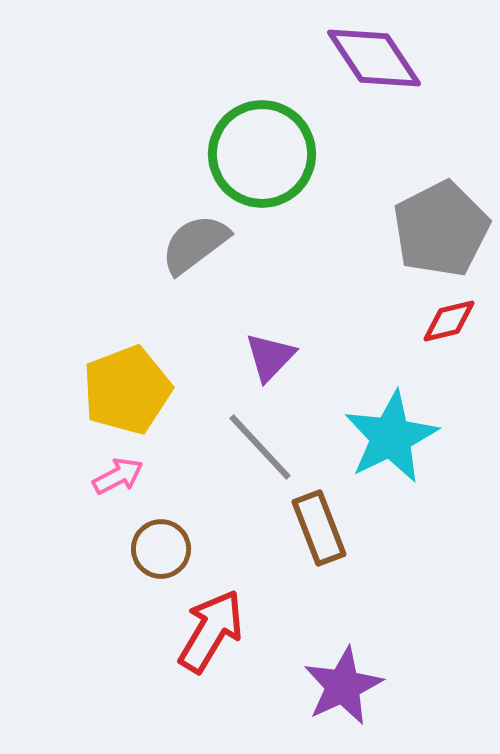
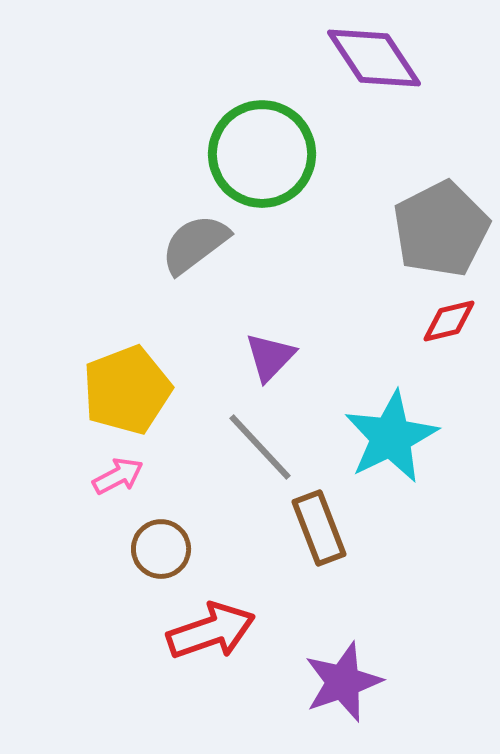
red arrow: rotated 40 degrees clockwise
purple star: moved 4 px up; rotated 6 degrees clockwise
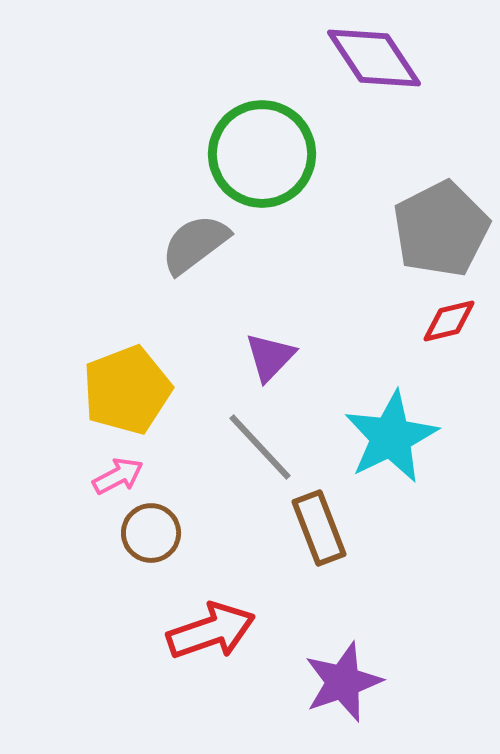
brown circle: moved 10 px left, 16 px up
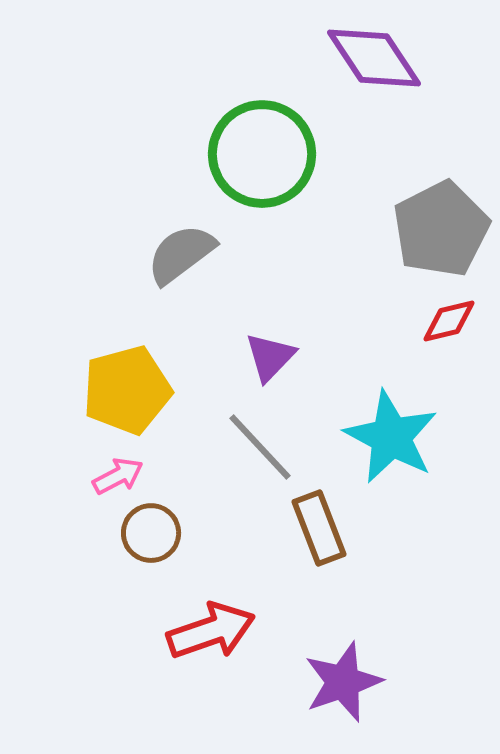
gray semicircle: moved 14 px left, 10 px down
yellow pentagon: rotated 6 degrees clockwise
cyan star: rotated 18 degrees counterclockwise
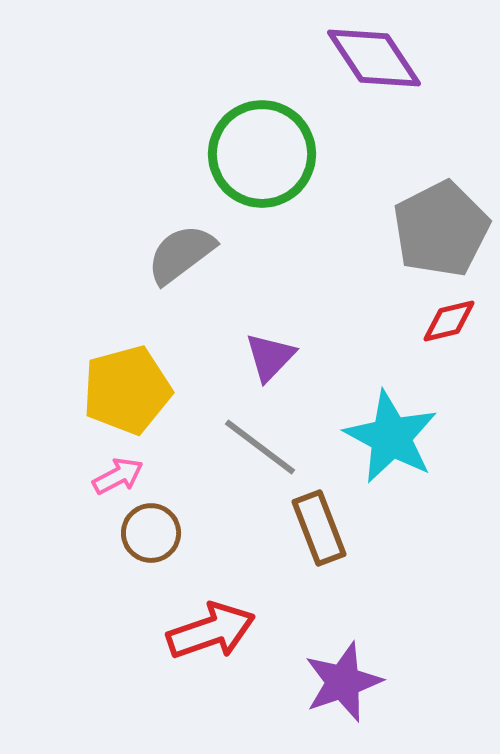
gray line: rotated 10 degrees counterclockwise
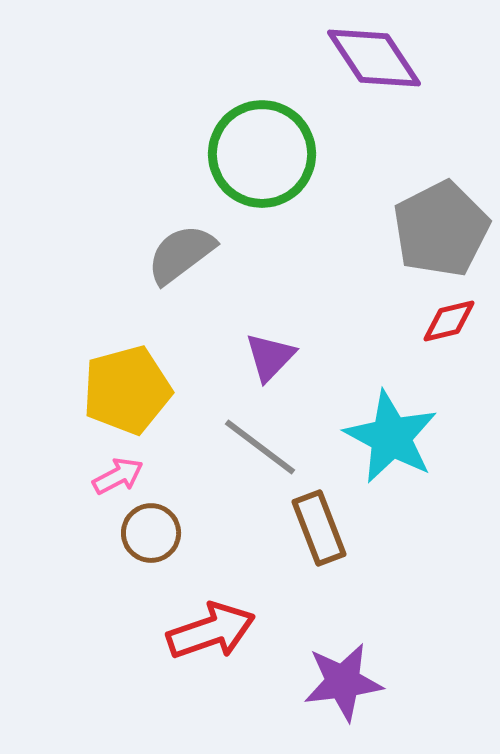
purple star: rotated 12 degrees clockwise
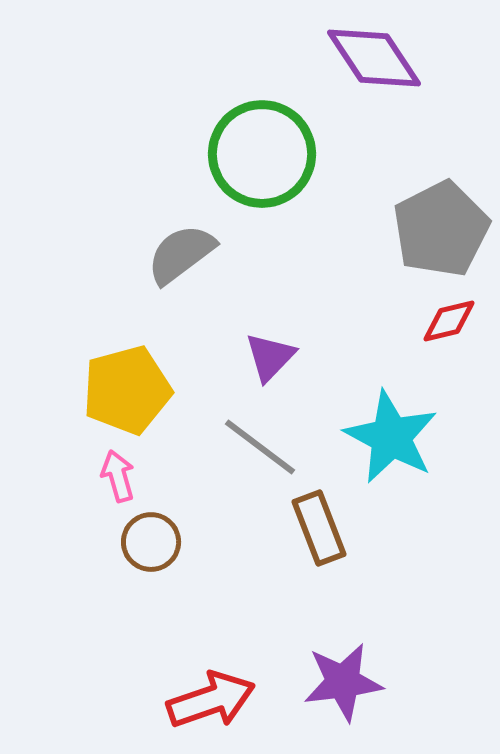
pink arrow: rotated 78 degrees counterclockwise
brown circle: moved 9 px down
red arrow: moved 69 px down
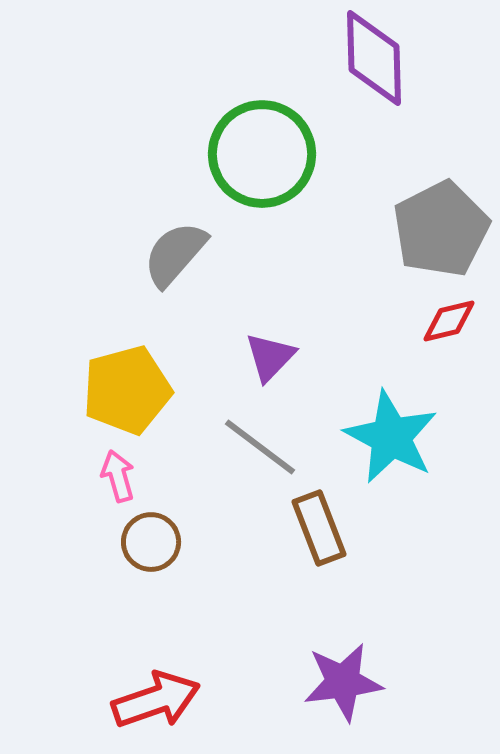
purple diamond: rotated 32 degrees clockwise
gray semicircle: moved 6 px left; rotated 12 degrees counterclockwise
red arrow: moved 55 px left
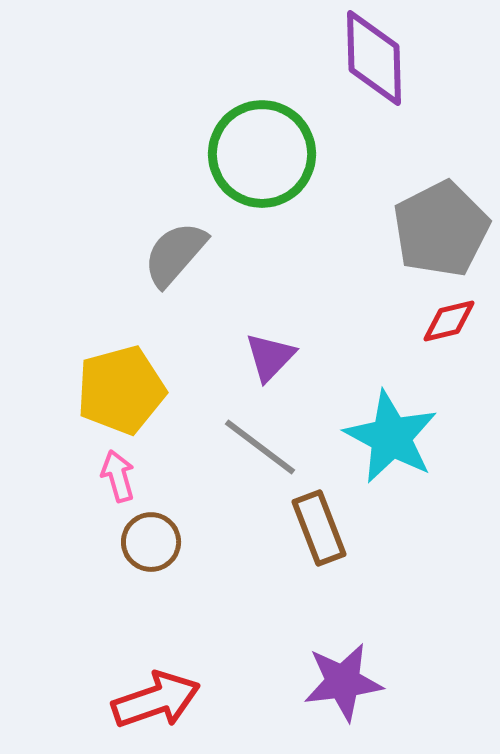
yellow pentagon: moved 6 px left
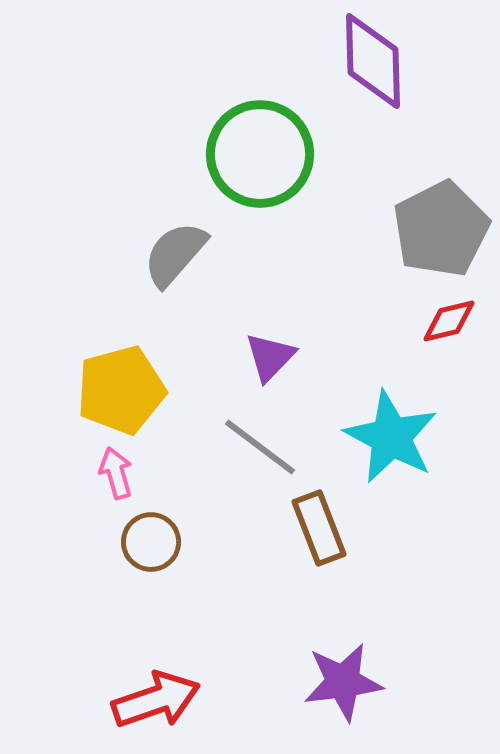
purple diamond: moved 1 px left, 3 px down
green circle: moved 2 px left
pink arrow: moved 2 px left, 3 px up
